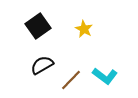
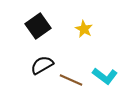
brown line: rotated 70 degrees clockwise
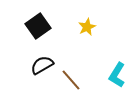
yellow star: moved 3 px right, 2 px up; rotated 18 degrees clockwise
cyan L-shape: moved 12 px right, 1 px up; rotated 85 degrees clockwise
brown line: rotated 25 degrees clockwise
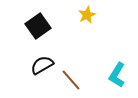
yellow star: moved 12 px up
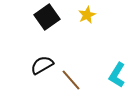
black square: moved 9 px right, 9 px up
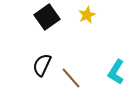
black semicircle: rotated 35 degrees counterclockwise
cyan L-shape: moved 1 px left, 3 px up
brown line: moved 2 px up
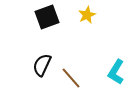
black square: rotated 15 degrees clockwise
